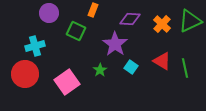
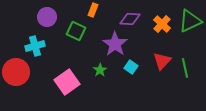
purple circle: moved 2 px left, 4 px down
red triangle: rotated 42 degrees clockwise
red circle: moved 9 px left, 2 px up
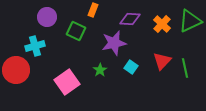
purple star: moved 1 px left, 1 px up; rotated 25 degrees clockwise
red circle: moved 2 px up
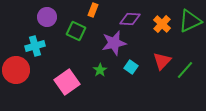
green line: moved 2 px down; rotated 54 degrees clockwise
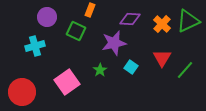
orange rectangle: moved 3 px left
green triangle: moved 2 px left
red triangle: moved 3 px up; rotated 12 degrees counterclockwise
red circle: moved 6 px right, 22 px down
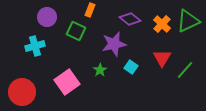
purple diamond: rotated 35 degrees clockwise
purple star: moved 1 px down
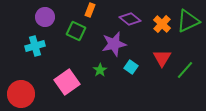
purple circle: moved 2 px left
red circle: moved 1 px left, 2 px down
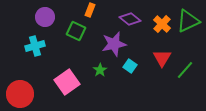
cyan square: moved 1 px left, 1 px up
red circle: moved 1 px left
